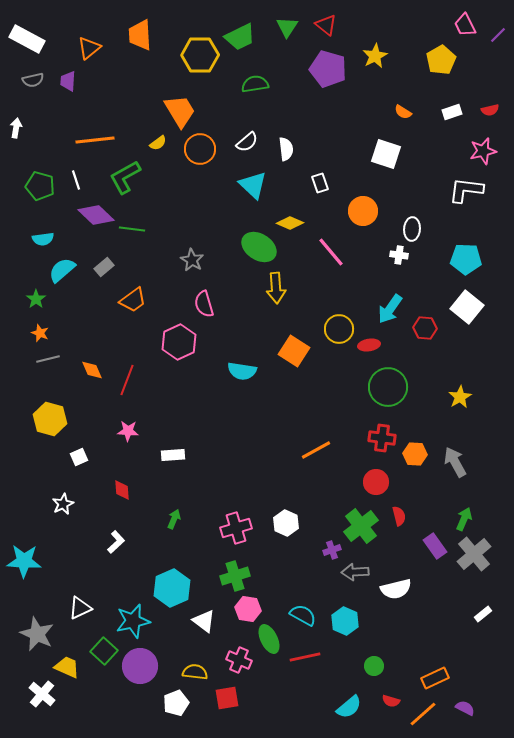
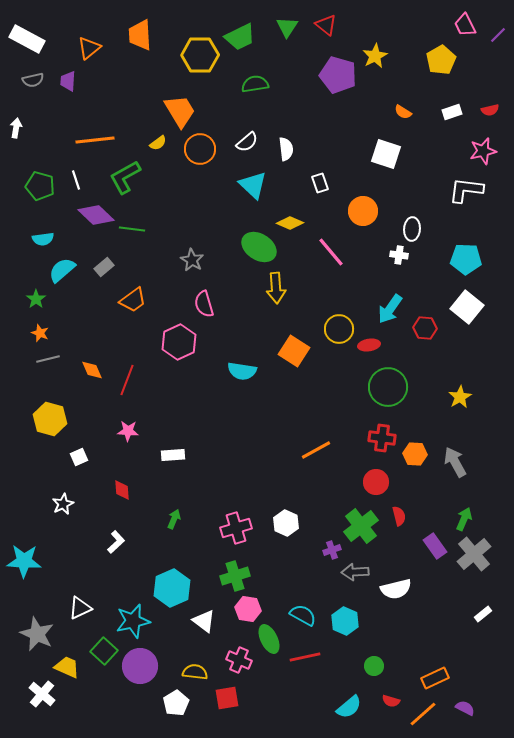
purple pentagon at (328, 69): moved 10 px right, 6 px down
white pentagon at (176, 703): rotated 10 degrees counterclockwise
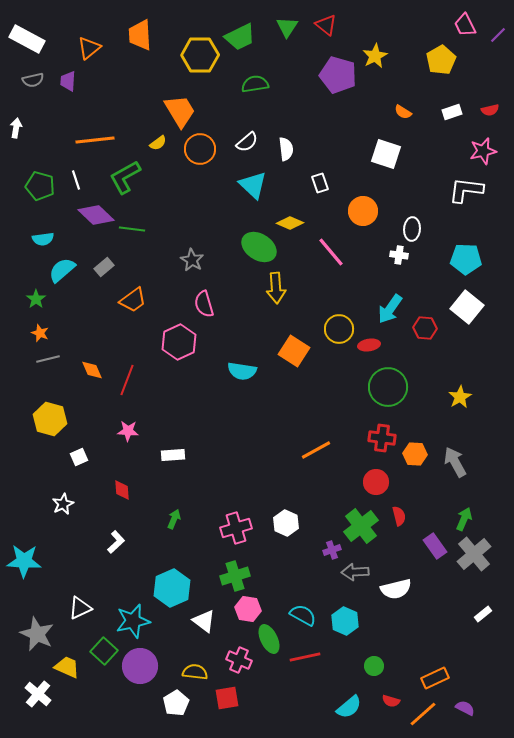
white cross at (42, 694): moved 4 px left
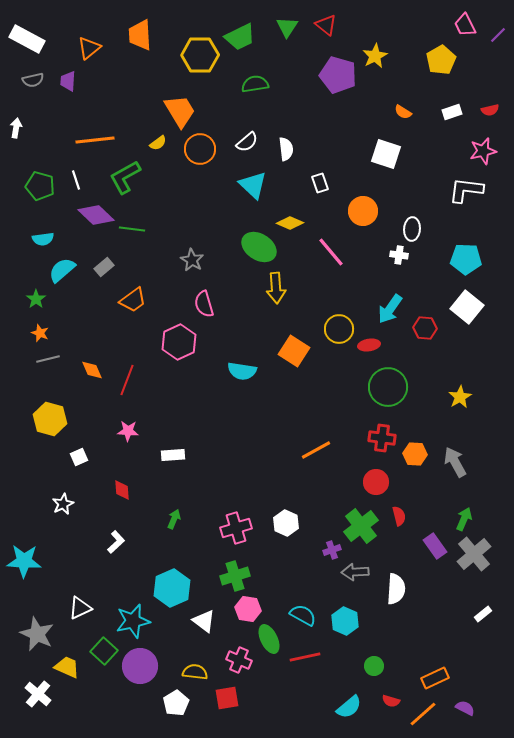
white semicircle at (396, 589): rotated 72 degrees counterclockwise
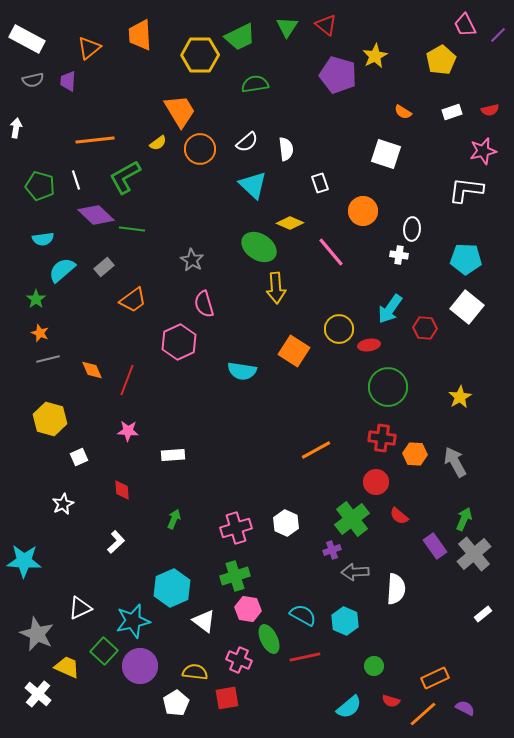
red semicircle at (399, 516): rotated 144 degrees clockwise
green cross at (361, 526): moved 9 px left, 7 px up
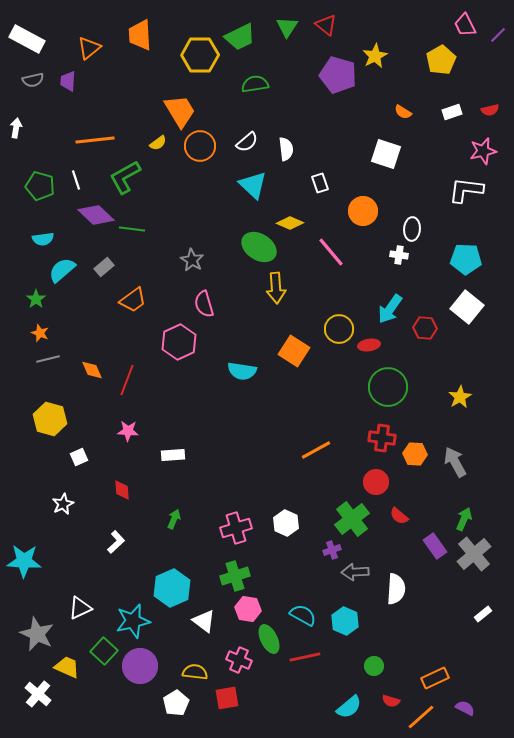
orange circle at (200, 149): moved 3 px up
orange line at (423, 714): moved 2 px left, 3 px down
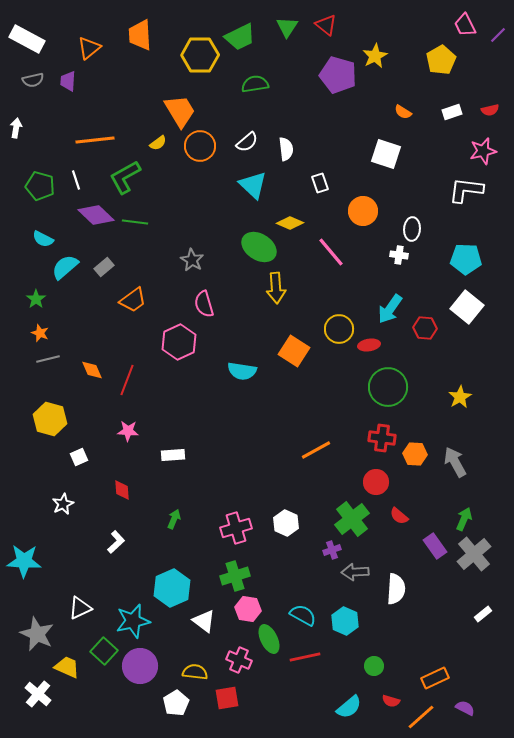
green line at (132, 229): moved 3 px right, 7 px up
cyan semicircle at (43, 239): rotated 35 degrees clockwise
cyan semicircle at (62, 270): moved 3 px right, 3 px up
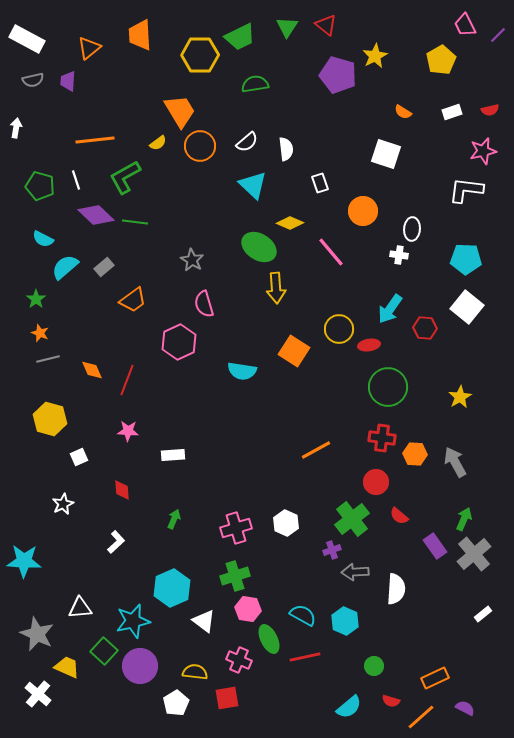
white triangle at (80, 608): rotated 20 degrees clockwise
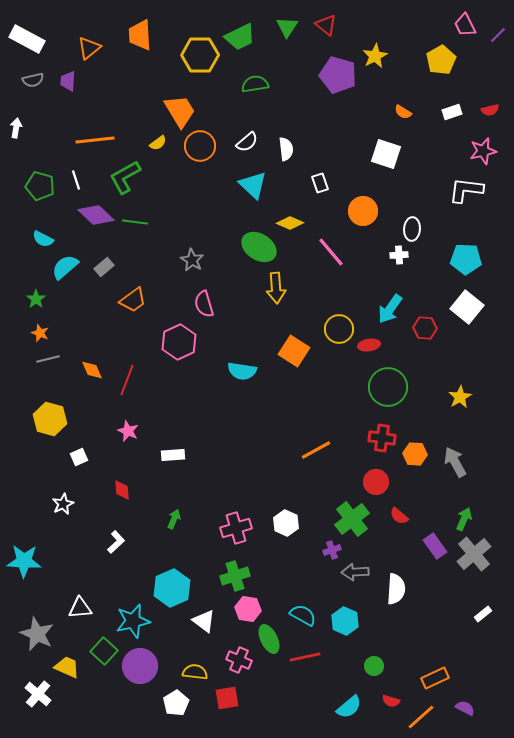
white cross at (399, 255): rotated 12 degrees counterclockwise
pink star at (128, 431): rotated 20 degrees clockwise
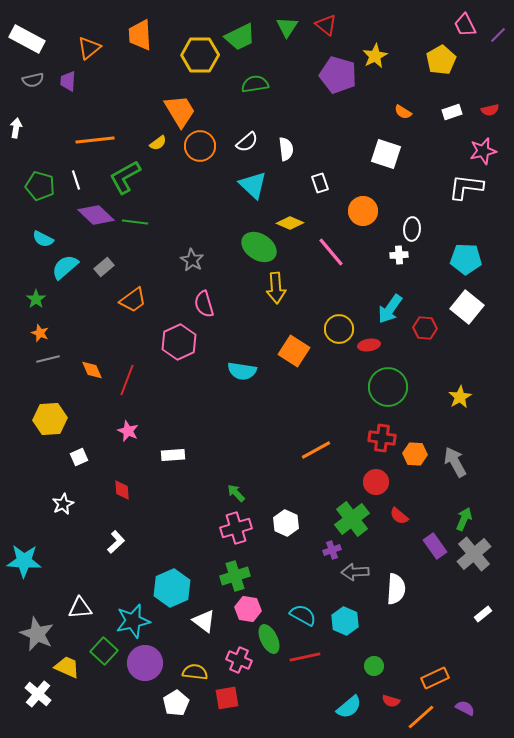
white L-shape at (466, 190): moved 3 px up
yellow hexagon at (50, 419): rotated 20 degrees counterclockwise
green arrow at (174, 519): moved 62 px right, 26 px up; rotated 66 degrees counterclockwise
purple circle at (140, 666): moved 5 px right, 3 px up
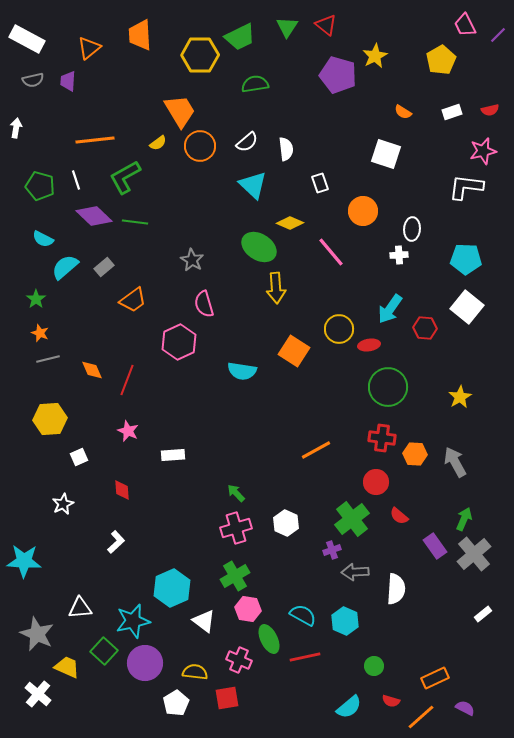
purple diamond at (96, 215): moved 2 px left, 1 px down
green cross at (235, 576): rotated 12 degrees counterclockwise
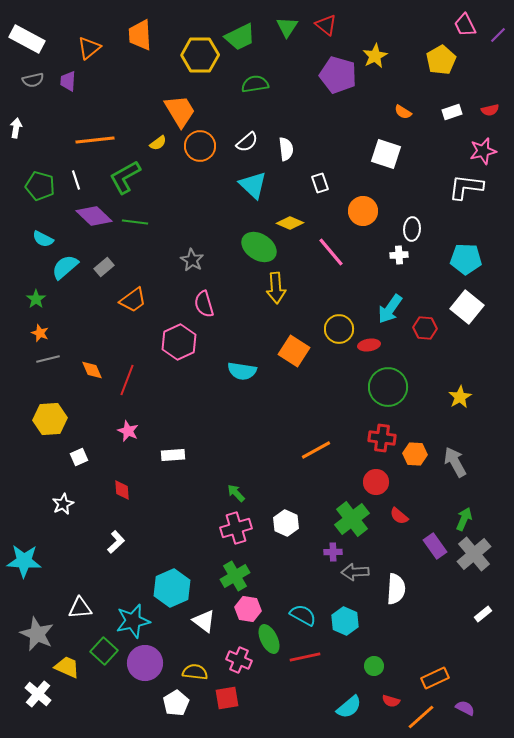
purple cross at (332, 550): moved 1 px right, 2 px down; rotated 18 degrees clockwise
